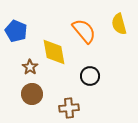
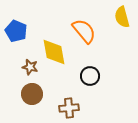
yellow semicircle: moved 3 px right, 7 px up
brown star: rotated 21 degrees counterclockwise
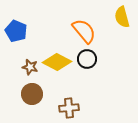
yellow diamond: moved 3 px right, 10 px down; rotated 52 degrees counterclockwise
black circle: moved 3 px left, 17 px up
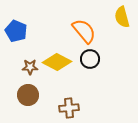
black circle: moved 3 px right
brown star: rotated 14 degrees counterclockwise
brown circle: moved 4 px left, 1 px down
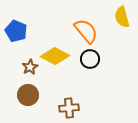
orange semicircle: moved 2 px right
yellow diamond: moved 2 px left, 6 px up
brown star: rotated 28 degrees counterclockwise
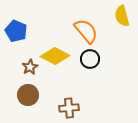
yellow semicircle: moved 1 px up
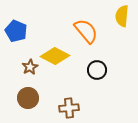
yellow semicircle: rotated 20 degrees clockwise
black circle: moved 7 px right, 11 px down
brown circle: moved 3 px down
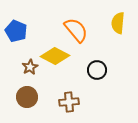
yellow semicircle: moved 4 px left, 7 px down
orange semicircle: moved 10 px left, 1 px up
brown circle: moved 1 px left, 1 px up
brown cross: moved 6 px up
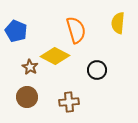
orange semicircle: rotated 24 degrees clockwise
brown star: rotated 14 degrees counterclockwise
